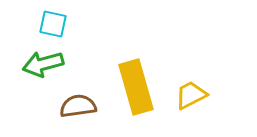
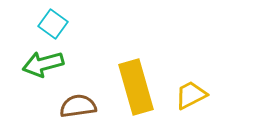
cyan square: rotated 24 degrees clockwise
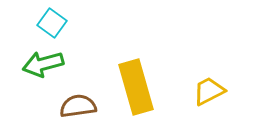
cyan square: moved 1 px left, 1 px up
yellow trapezoid: moved 18 px right, 4 px up
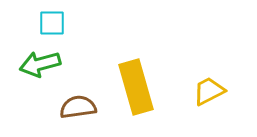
cyan square: rotated 36 degrees counterclockwise
green arrow: moved 3 px left
brown semicircle: moved 1 px down
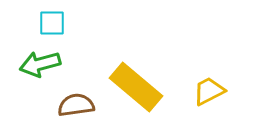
yellow rectangle: rotated 34 degrees counterclockwise
brown semicircle: moved 2 px left, 2 px up
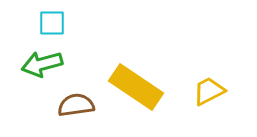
green arrow: moved 2 px right
yellow rectangle: rotated 6 degrees counterclockwise
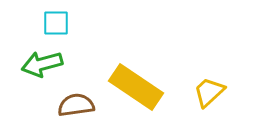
cyan square: moved 4 px right
yellow trapezoid: moved 1 px down; rotated 16 degrees counterclockwise
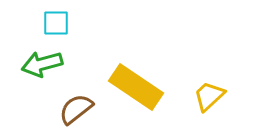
yellow trapezoid: moved 4 px down
brown semicircle: moved 4 px down; rotated 30 degrees counterclockwise
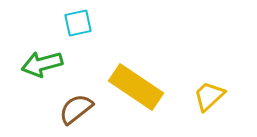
cyan square: moved 22 px right; rotated 12 degrees counterclockwise
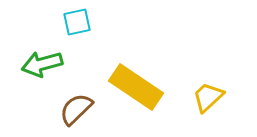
cyan square: moved 1 px left, 1 px up
yellow trapezoid: moved 1 px left, 1 px down
brown semicircle: rotated 6 degrees counterclockwise
